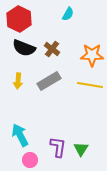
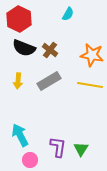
brown cross: moved 2 px left, 1 px down
orange star: rotated 10 degrees clockwise
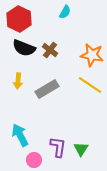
cyan semicircle: moved 3 px left, 2 px up
gray rectangle: moved 2 px left, 8 px down
yellow line: rotated 25 degrees clockwise
pink circle: moved 4 px right
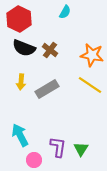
yellow arrow: moved 3 px right, 1 px down
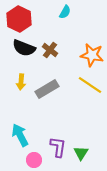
green triangle: moved 4 px down
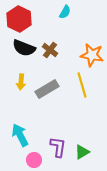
yellow line: moved 8 px left; rotated 40 degrees clockwise
green triangle: moved 1 px right, 1 px up; rotated 28 degrees clockwise
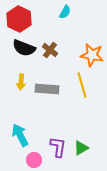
gray rectangle: rotated 35 degrees clockwise
green triangle: moved 1 px left, 4 px up
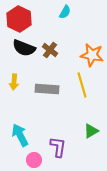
yellow arrow: moved 7 px left
green triangle: moved 10 px right, 17 px up
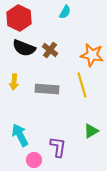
red hexagon: moved 1 px up
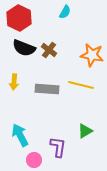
brown cross: moved 1 px left
yellow line: moved 1 px left; rotated 60 degrees counterclockwise
green triangle: moved 6 px left
